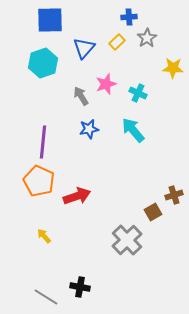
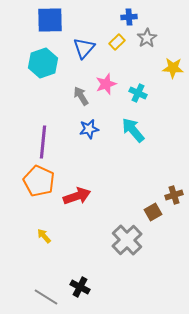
black cross: rotated 18 degrees clockwise
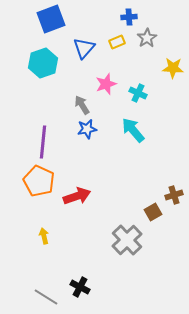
blue square: moved 1 px right, 1 px up; rotated 20 degrees counterclockwise
yellow rectangle: rotated 21 degrees clockwise
gray arrow: moved 1 px right, 9 px down
blue star: moved 2 px left
yellow arrow: rotated 28 degrees clockwise
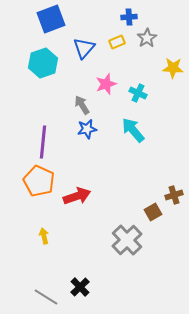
black cross: rotated 18 degrees clockwise
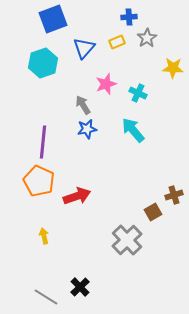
blue square: moved 2 px right
gray arrow: moved 1 px right
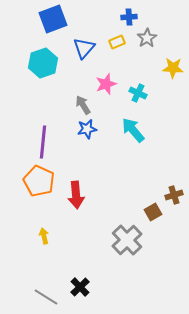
red arrow: moved 1 px left, 1 px up; rotated 104 degrees clockwise
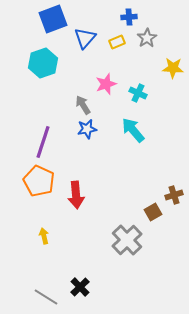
blue triangle: moved 1 px right, 10 px up
purple line: rotated 12 degrees clockwise
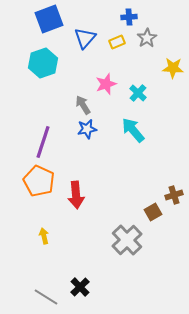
blue square: moved 4 px left
cyan cross: rotated 18 degrees clockwise
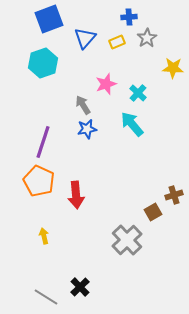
cyan arrow: moved 1 px left, 6 px up
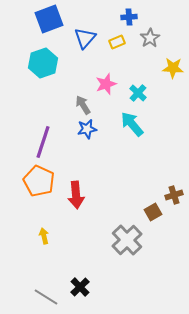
gray star: moved 3 px right
